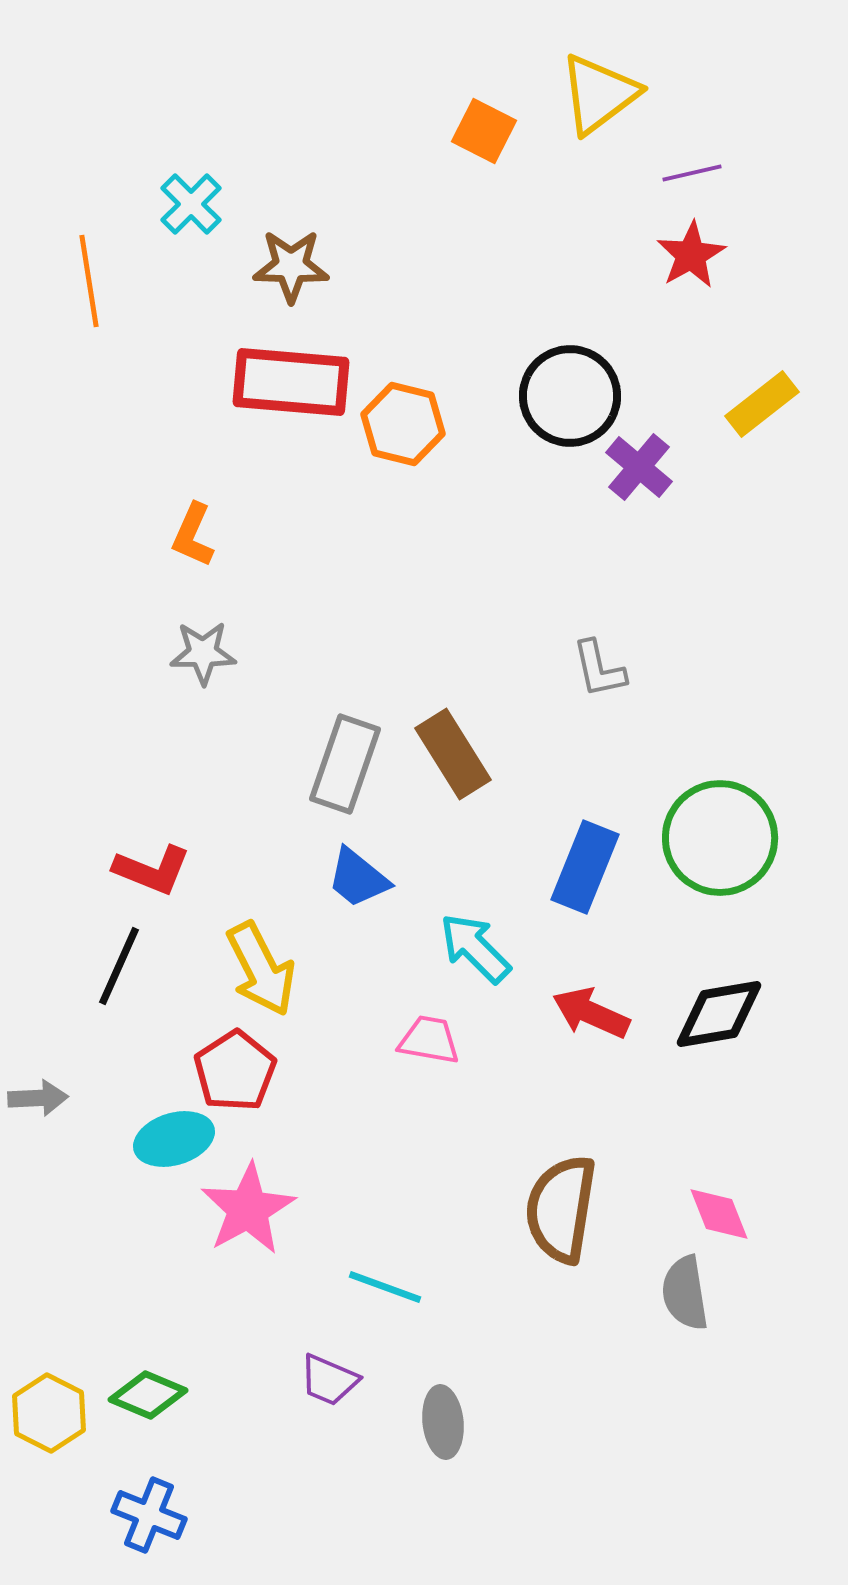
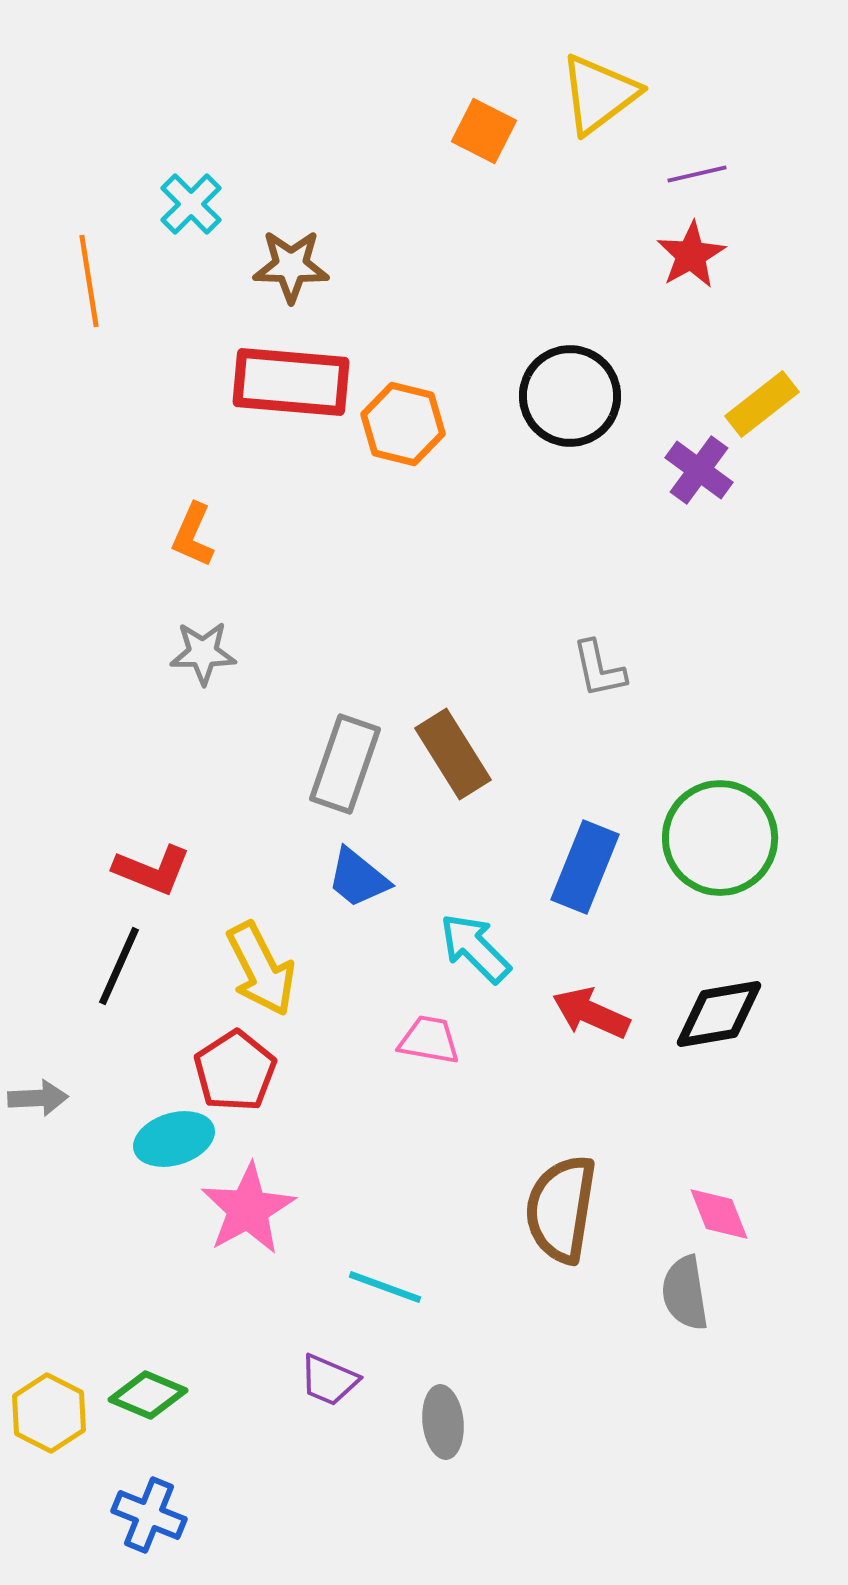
purple line: moved 5 px right, 1 px down
purple cross: moved 60 px right, 3 px down; rotated 4 degrees counterclockwise
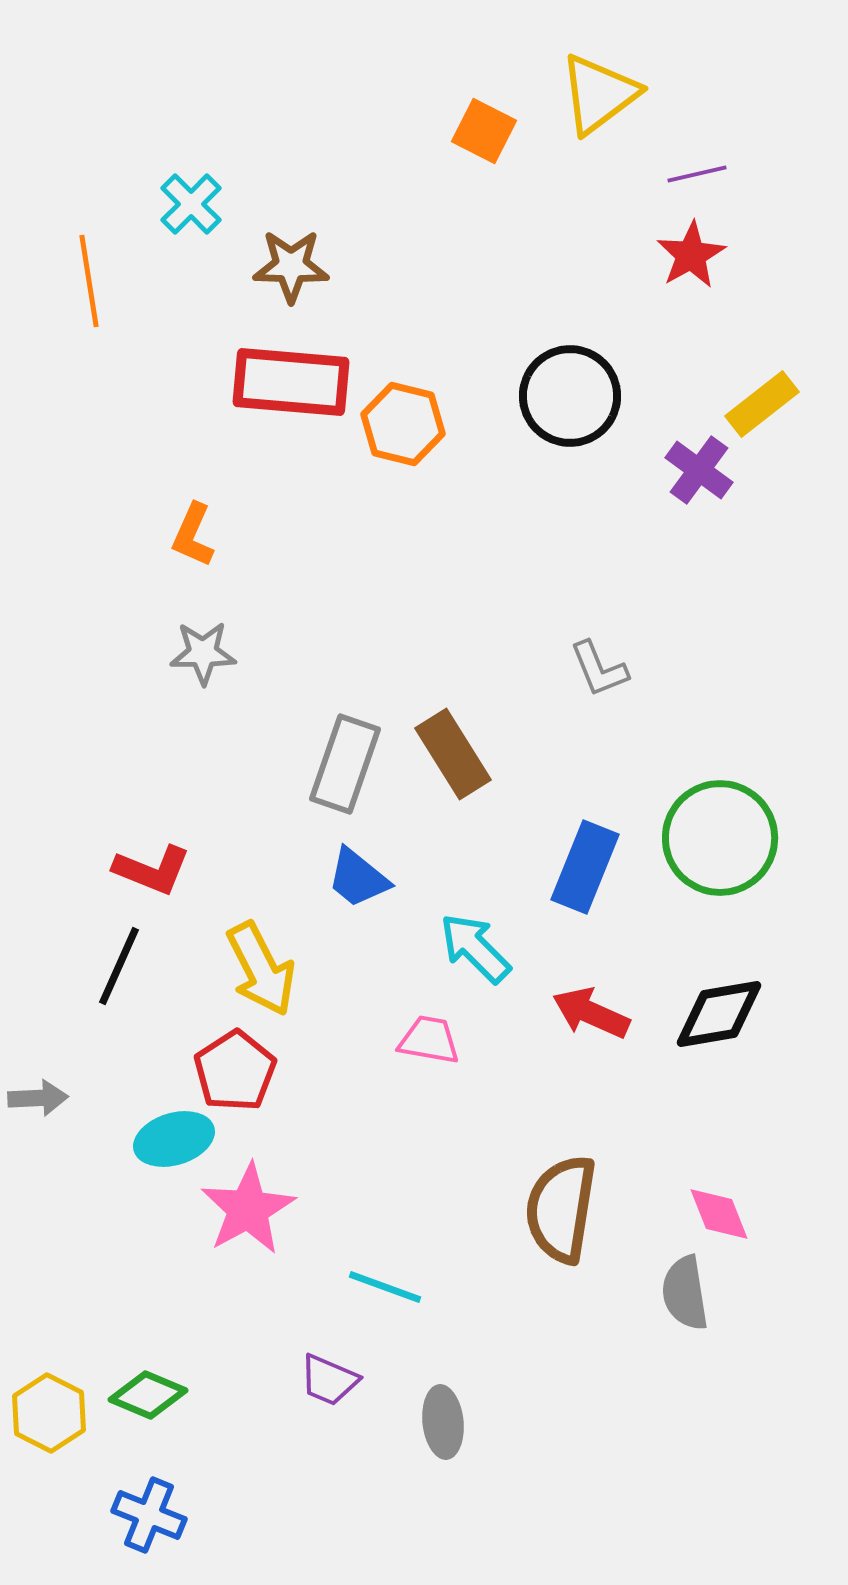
gray L-shape: rotated 10 degrees counterclockwise
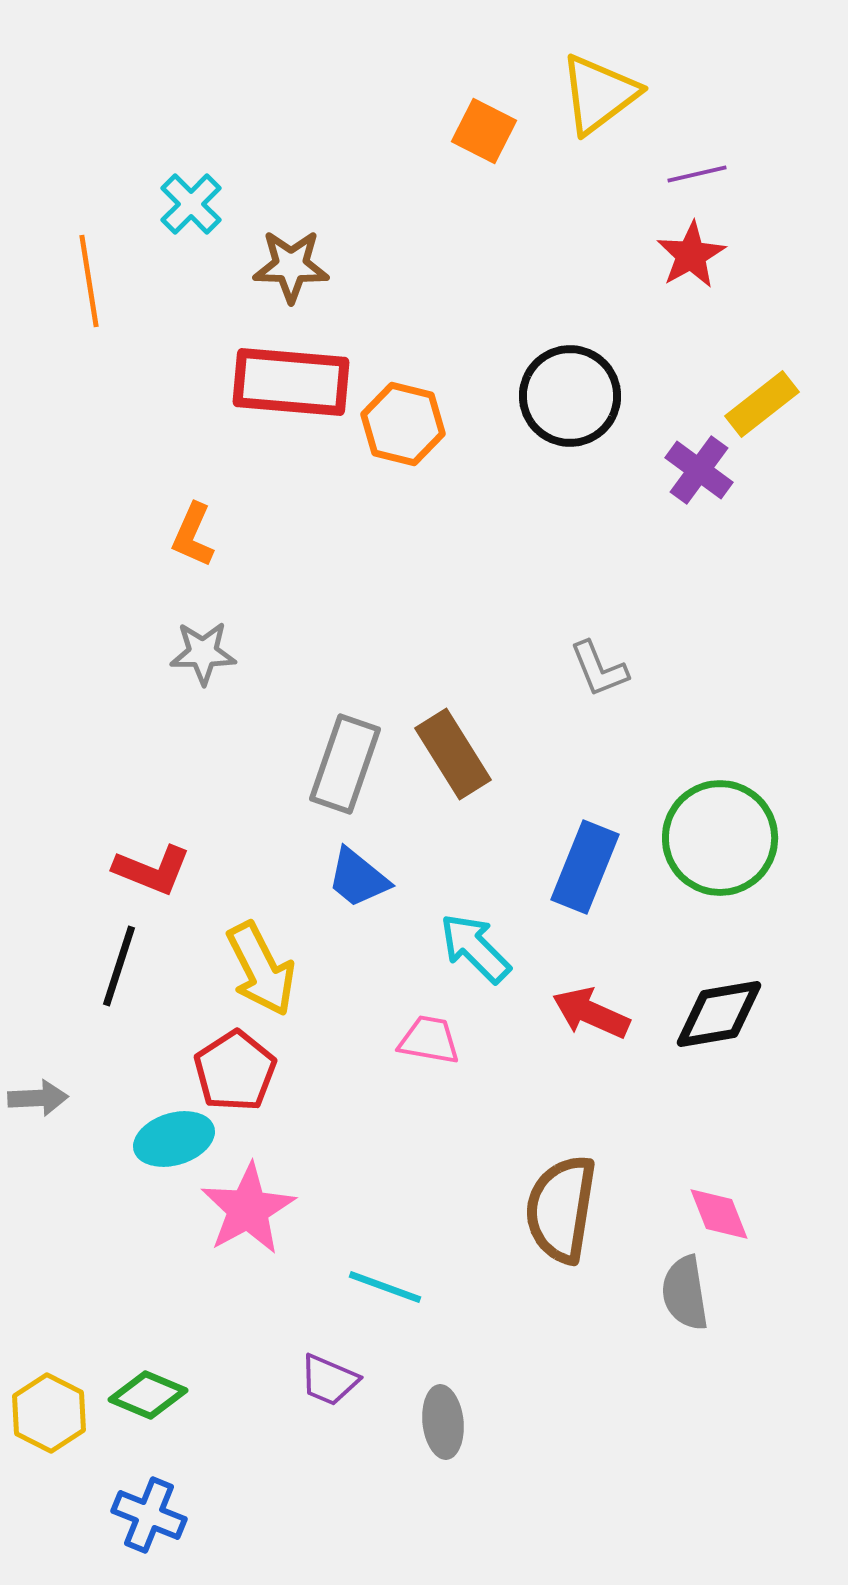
black line: rotated 6 degrees counterclockwise
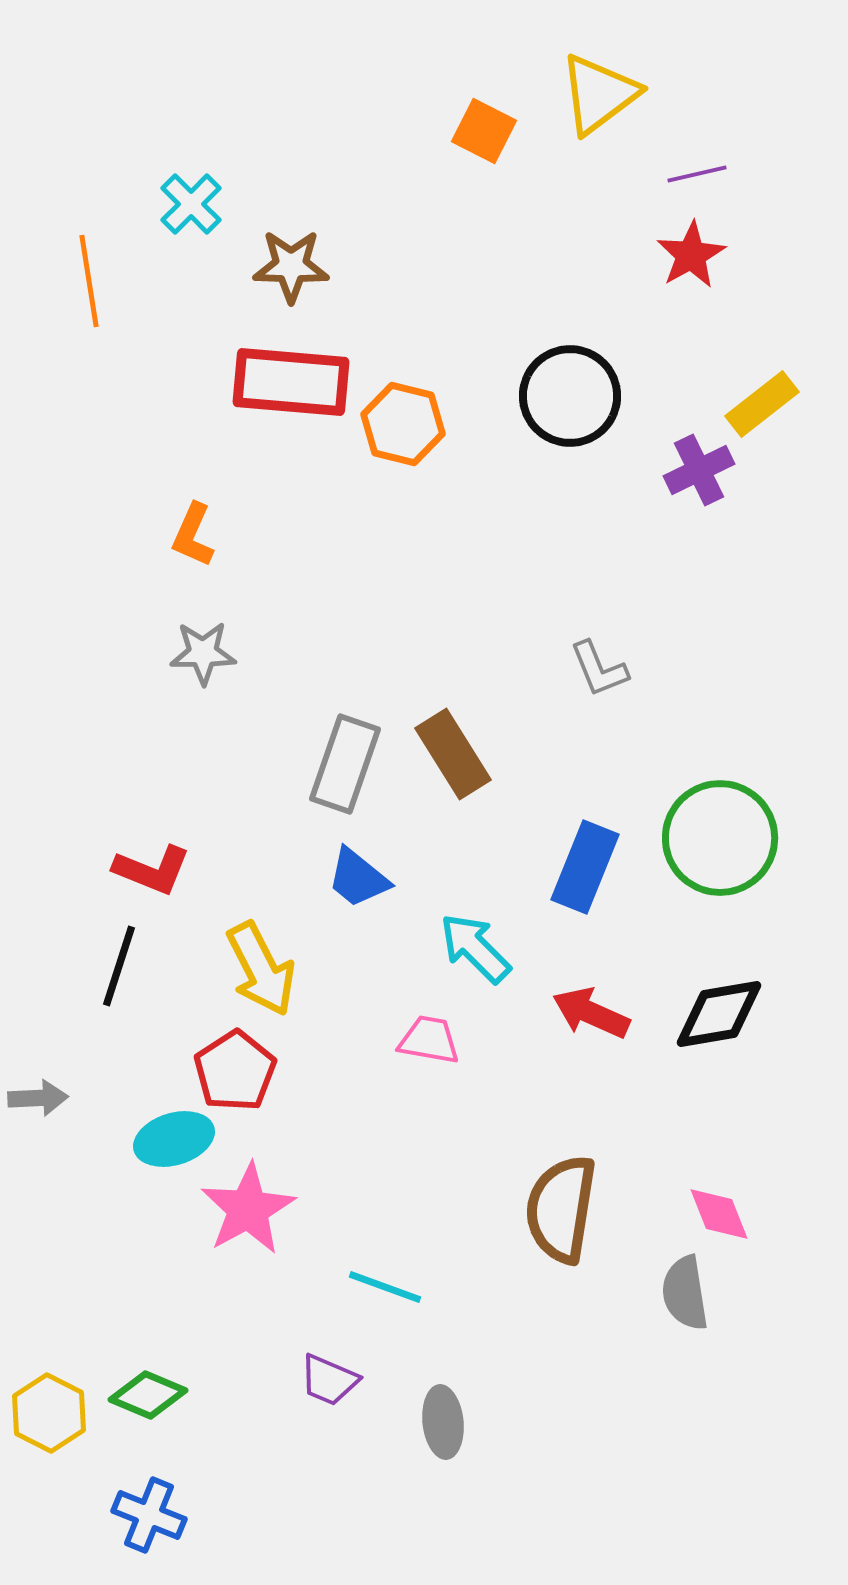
purple cross: rotated 28 degrees clockwise
